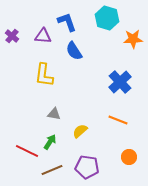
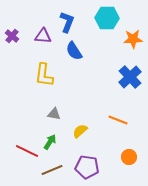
cyan hexagon: rotated 15 degrees counterclockwise
blue L-shape: rotated 40 degrees clockwise
blue cross: moved 10 px right, 5 px up
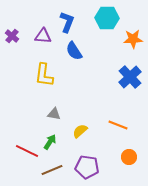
orange line: moved 5 px down
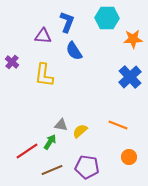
purple cross: moved 26 px down
gray triangle: moved 7 px right, 11 px down
red line: rotated 60 degrees counterclockwise
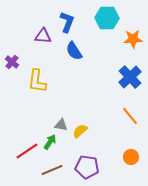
yellow L-shape: moved 7 px left, 6 px down
orange line: moved 12 px right, 9 px up; rotated 30 degrees clockwise
orange circle: moved 2 px right
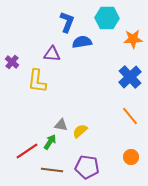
purple triangle: moved 9 px right, 18 px down
blue semicircle: moved 8 px right, 9 px up; rotated 114 degrees clockwise
brown line: rotated 30 degrees clockwise
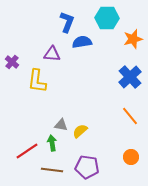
orange star: rotated 12 degrees counterclockwise
green arrow: moved 2 px right, 1 px down; rotated 42 degrees counterclockwise
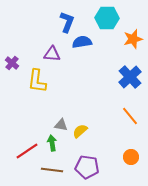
purple cross: moved 1 px down
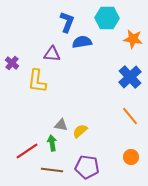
orange star: rotated 24 degrees clockwise
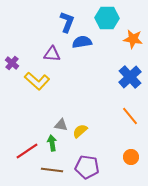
yellow L-shape: rotated 55 degrees counterclockwise
